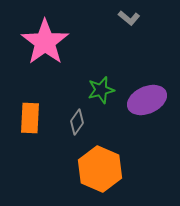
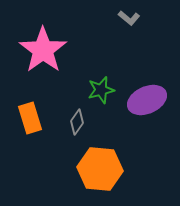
pink star: moved 2 px left, 8 px down
orange rectangle: rotated 20 degrees counterclockwise
orange hexagon: rotated 18 degrees counterclockwise
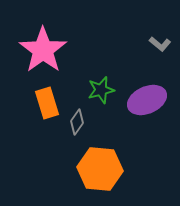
gray L-shape: moved 31 px right, 26 px down
orange rectangle: moved 17 px right, 15 px up
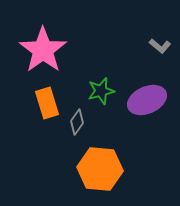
gray L-shape: moved 2 px down
green star: moved 1 px down
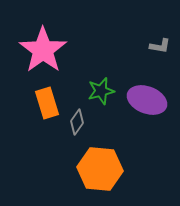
gray L-shape: rotated 30 degrees counterclockwise
purple ellipse: rotated 45 degrees clockwise
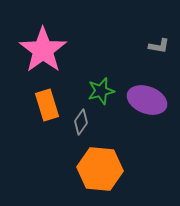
gray L-shape: moved 1 px left
orange rectangle: moved 2 px down
gray diamond: moved 4 px right
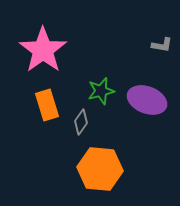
gray L-shape: moved 3 px right, 1 px up
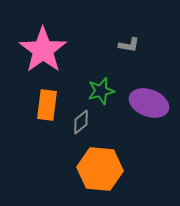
gray L-shape: moved 33 px left
purple ellipse: moved 2 px right, 3 px down
orange rectangle: rotated 24 degrees clockwise
gray diamond: rotated 15 degrees clockwise
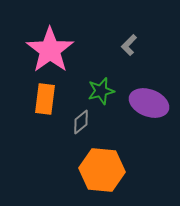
gray L-shape: rotated 125 degrees clockwise
pink star: moved 7 px right
orange rectangle: moved 2 px left, 6 px up
orange hexagon: moved 2 px right, 1 px down
